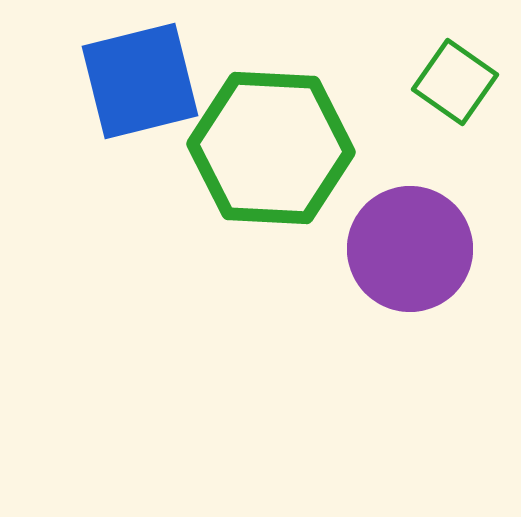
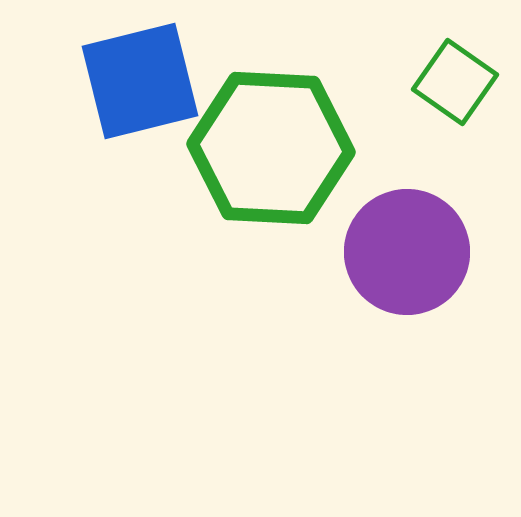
purple circle: moved 3 px left, 3 px down
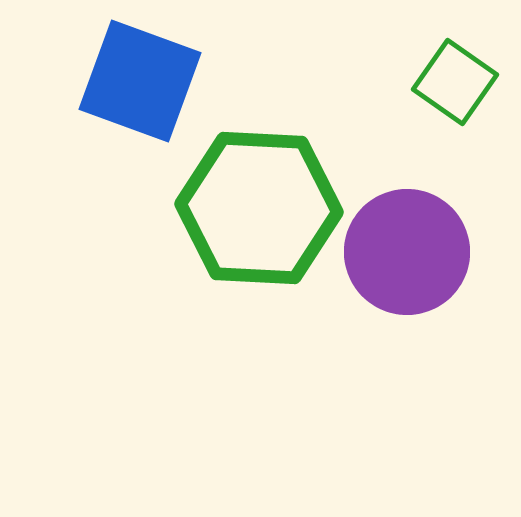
blue square: rotated 34 degrees clockwise
green hexagon: moved 12 px left, 60 px down
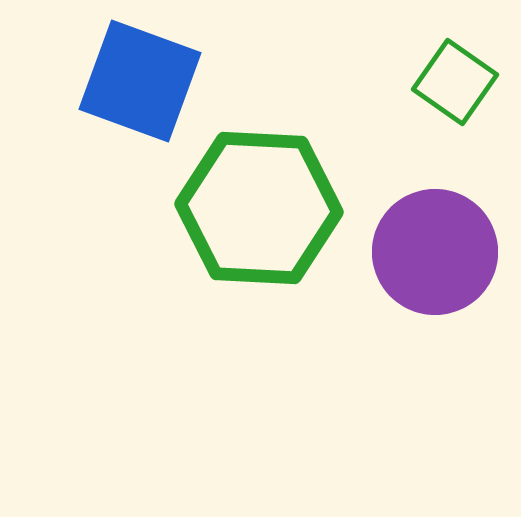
purple circle: moved 28 px right
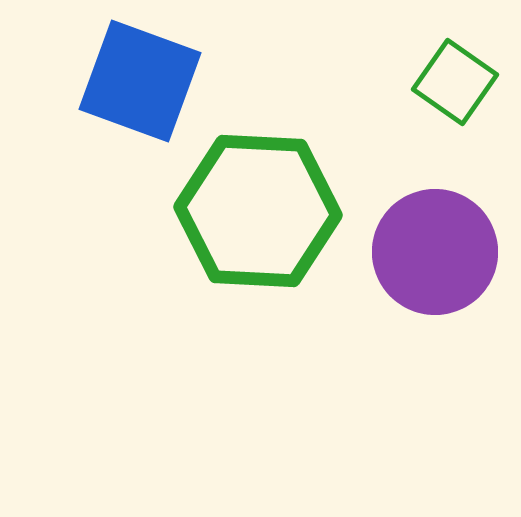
green hexagon: moved 1 px left, 3 px down
